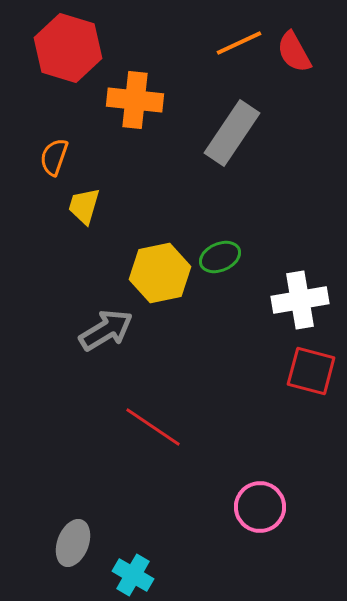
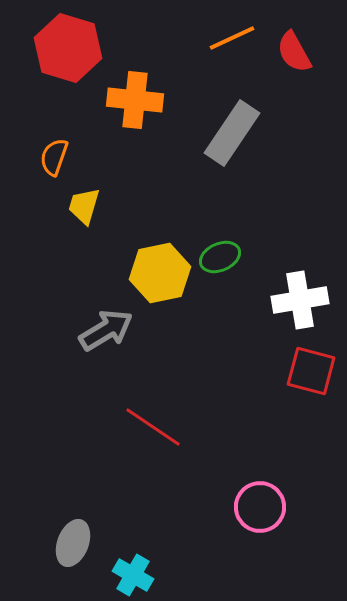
orange line: moved 7 px left, 5 px up
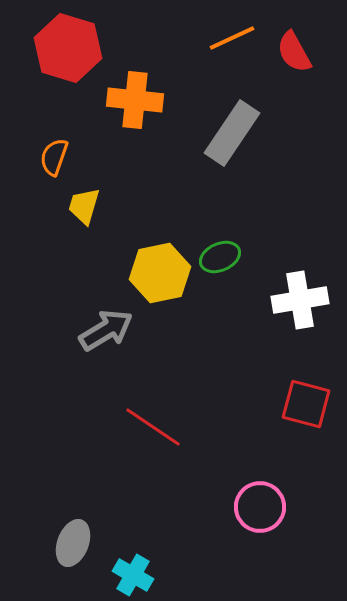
red square: moved 5 px left, 33 px down
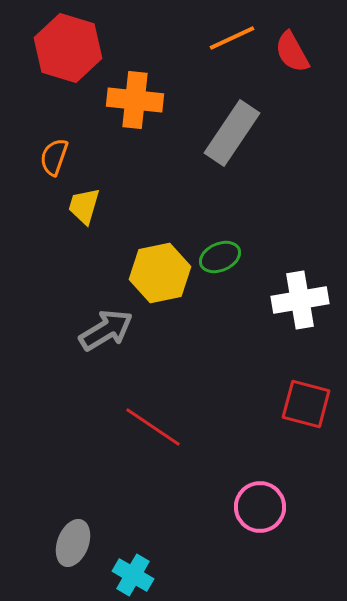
red semicircle: moved 2 px left
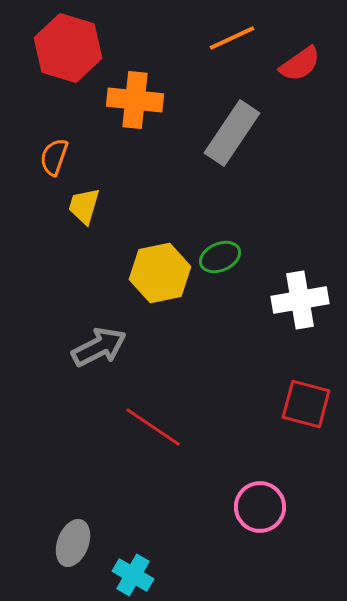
red semicircle: moved 8 px right, 12 px down; rotated 96 degrees counterclockwise
gray arrow: moved 7 px left, 17 px down; rotated 4 degrees clockwise
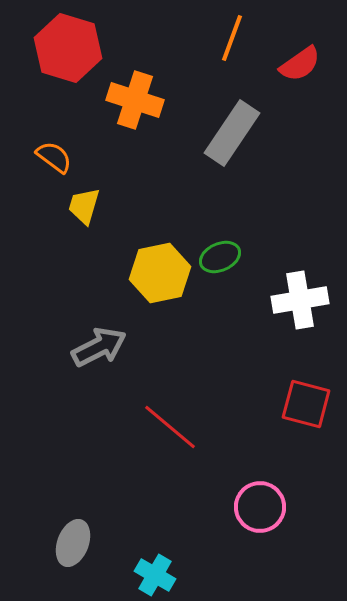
orange line: rotated 45 degrees counterclockwise
orange cross: rotated 12 degrees clockwise
orange semicircle: rotated 108 degrees clockwise
red line: moved 17 px right; rotated 6 degrees clockwise
cyan cross: moved 22 px right
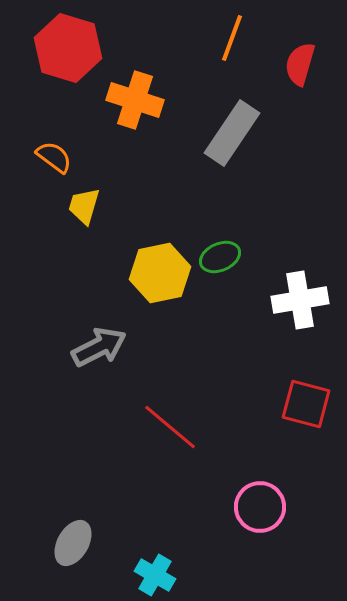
red semicircle: rotated 141 degrees clockwise
gray ellipse: rotated 9 degrees clockwise
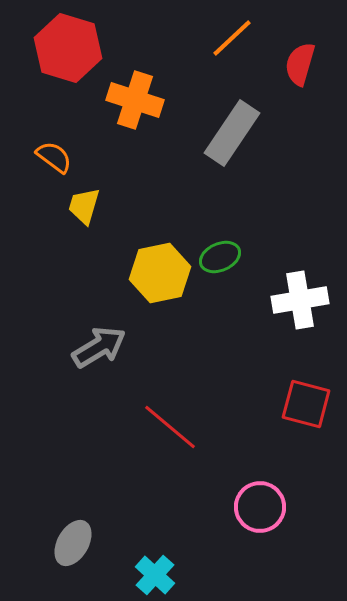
orange line: rotated 27 degrees clockwise
gray arrow: rotated 4 degrees counterclockwise
cyan cross: rotated 12 degrees clockwise
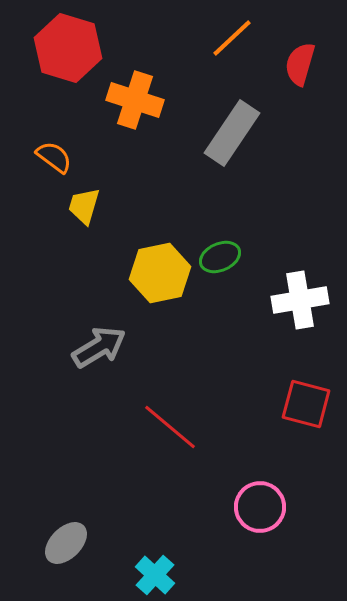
gray ellipse: moved 7 px left; rotated 15 degrees clockwise
